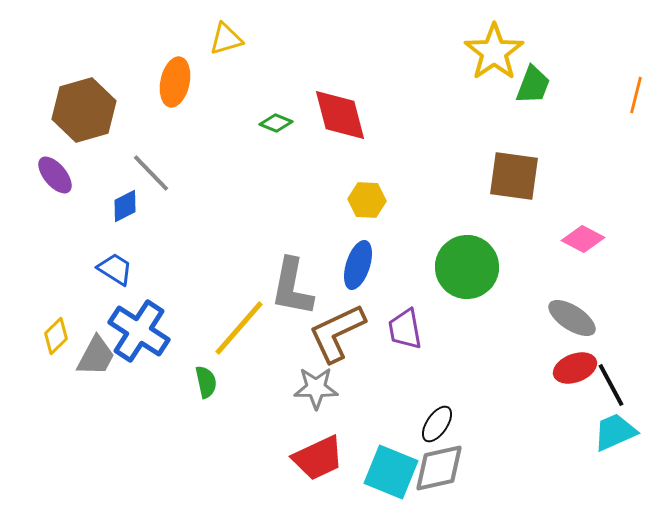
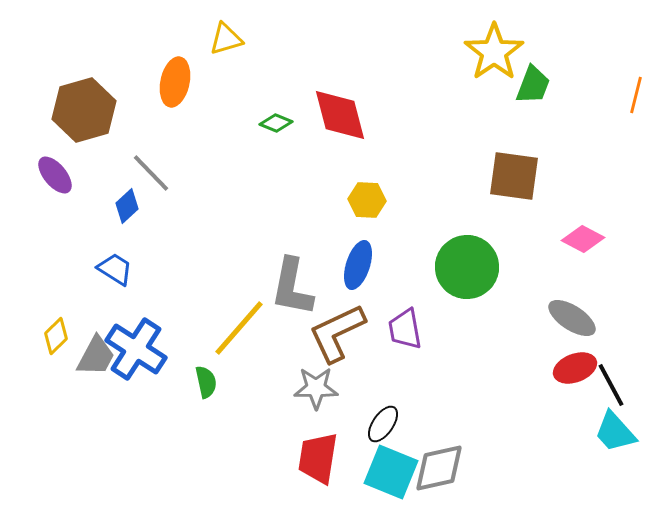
blue diamond: moved 2 px right; rotated 16 degrees counterclockwise
blue cross: moved 3 px left, 18 px down
black ellipse: moved 54 px left
cyan trapezoid: rotated 108 degrees counterclockwise
red trapezoid: rotated 124 degrees clockwise
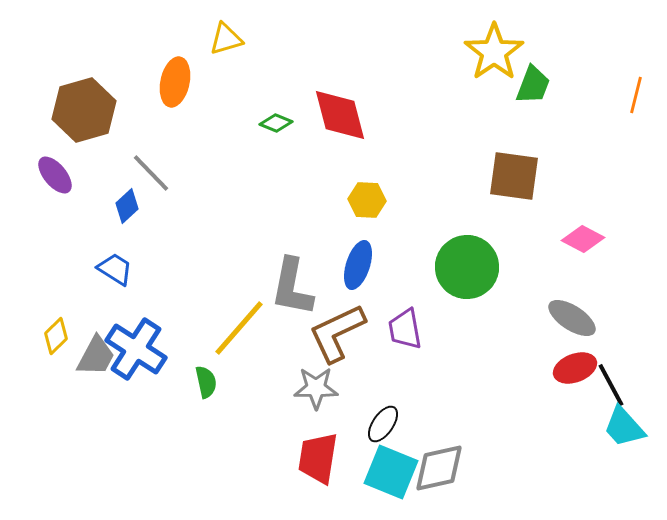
cyan trapezoid: moved 9 px right, 5 px up
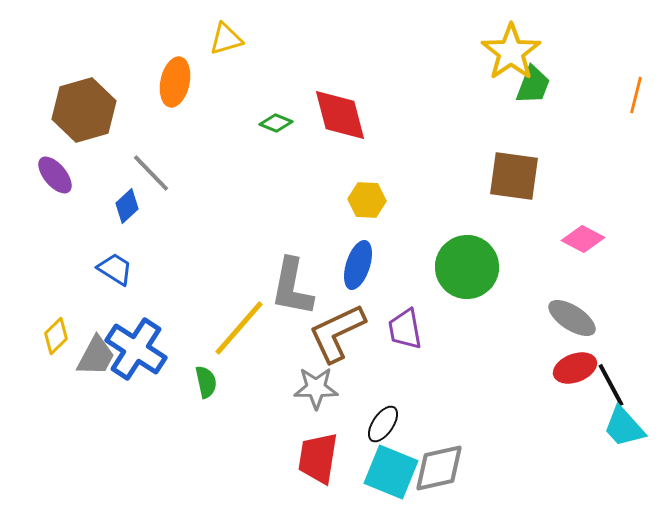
yellow star: moved 17 px right
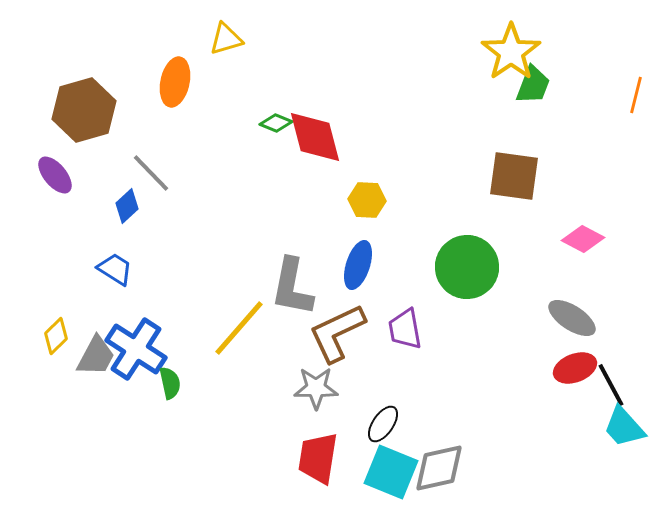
red diamond: moved 25 px left, 22 px down
green semicircle: moved 36 px left, 1 px down
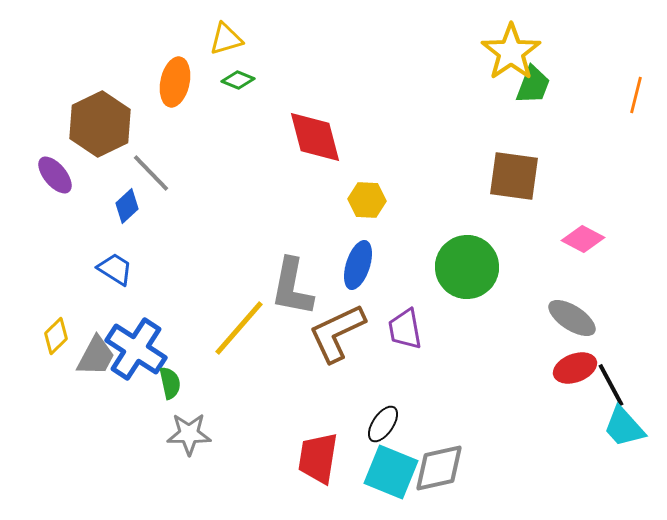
brown hexagon: moved 16 px right, 14 px down; rotated 10 degrees counterclockwise
green diamond: moved 38 px left, 43 px up
gray star: moved 127 px left, 46 px down
